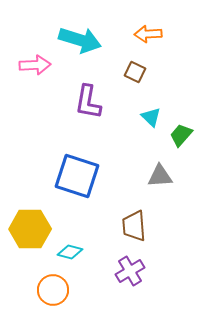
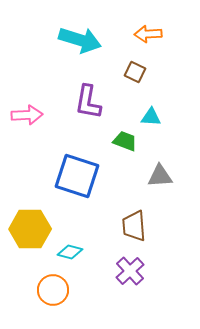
pink arrow: moved 8 px left, 50 px down
cyan triangle: rotated 40 degrees counterclockwise
green trapezoid: moved 56 px left, 6 px down; rotated 70 degrees clockwise
purple cross: rotated 12 degrees counterclockwise
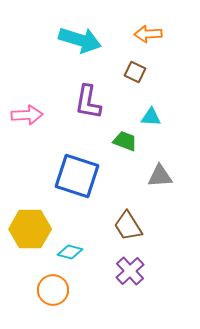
brown trapezoid: moved 6 px left; rotated 28 degrees counterclockwise
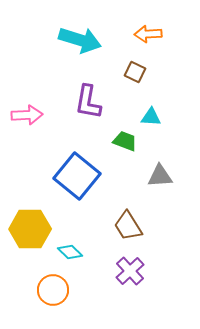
blue square: rotated 21 degrees clockwise
cyan diamond: rotated 30 degrees clockwise
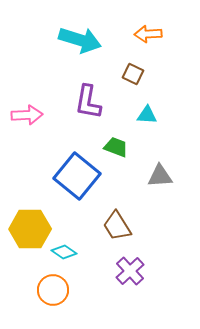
brown square: moved 2 px left, 2 px down
cyan triangle: moved 4 px left, 2 px up
green trapezoid: moved 9 px left, 6 px down
brown trapezoid: moved 11 px left
cyan diamond: moved 6 px left; rotated 10 degrees counterclockwise
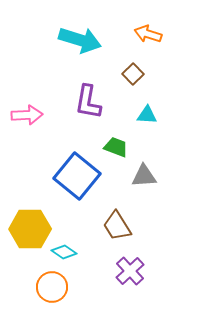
orange arrow: rotated 20 degrees clockwise
brown square: rotated 20 degrees clockwise
gray triangle: moved 16 px left
orange circle: moved 1 px left, 3 px up
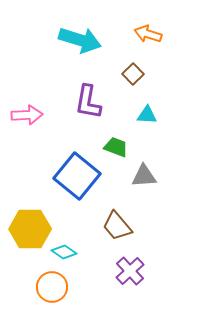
brown trapezoid: rotated 8 degrees counterclockwise
